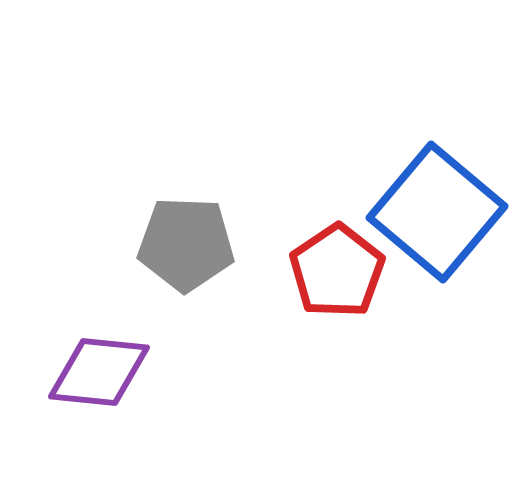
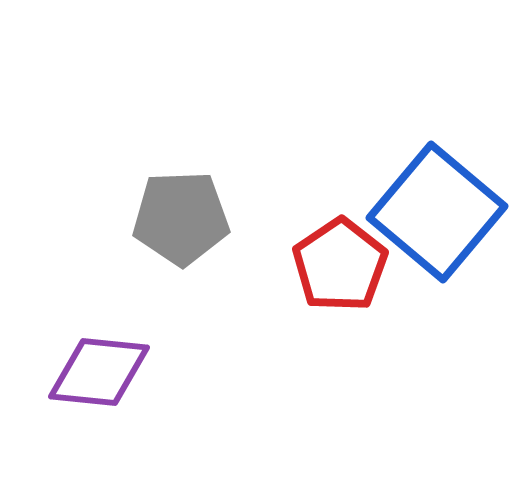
gray pentagon: moved 5 px left, 26 px up; rotated 4 degrees counterclockwise
red pentagon: moved 3 px right, 6 px up
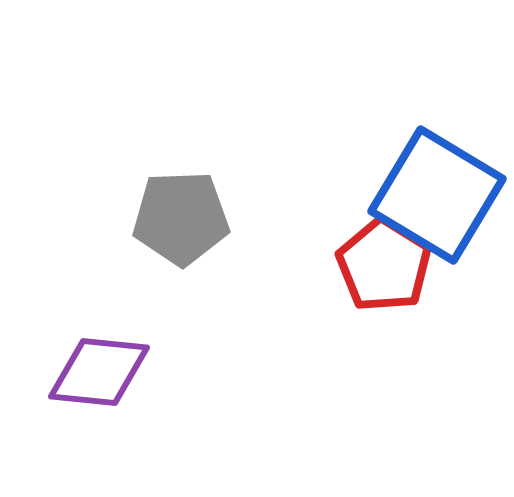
blue square: moved 17 px up; rotated 9 degrees counterclockwise
red pentagon: moved 44 px right; rotated 6 degrees counterclockwise
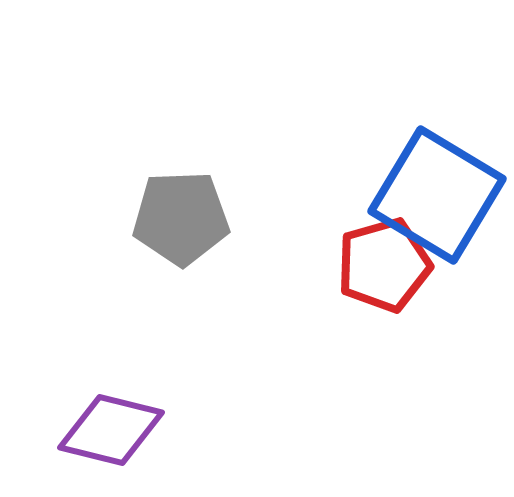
red pentagon: rotated 24 degrees clockwise
purple diamond: moved 12 px right, 58 px down; rotated 8 degrees clockwise
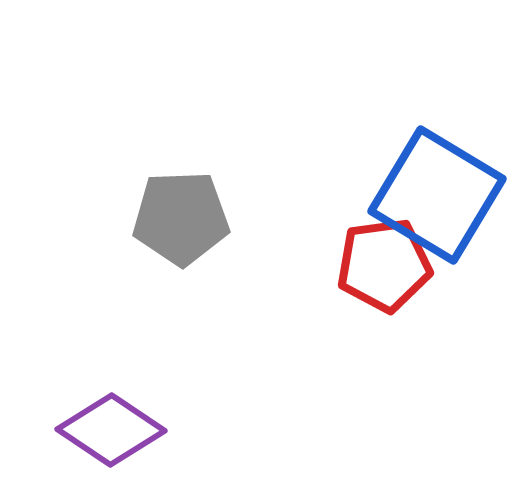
red pentagon: rotated 8 degrees clockwise
purple diamond: rotated 20 degrees clockwise
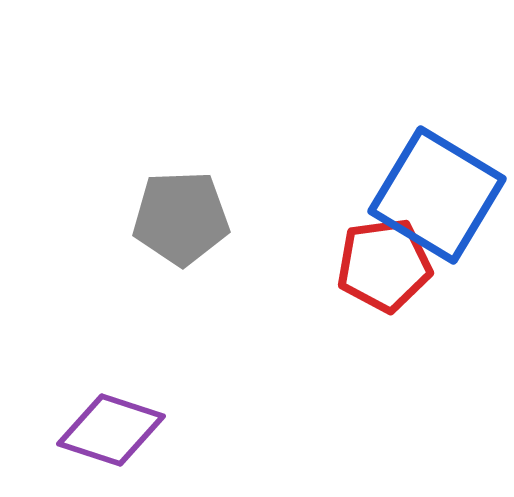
purple diamond: rotated 16 degrees counterclockwise
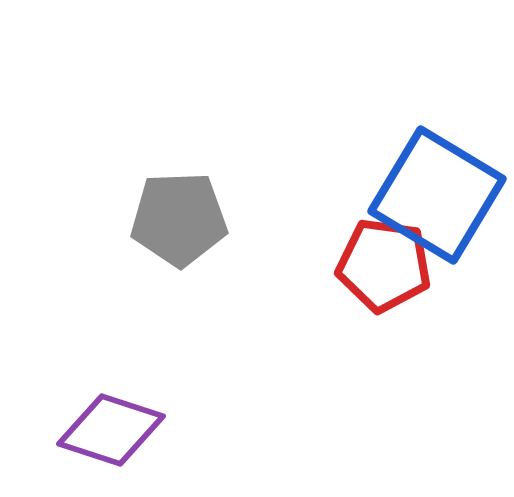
gray pentagon: moved 2 px left, 1 px down
red pentagon: rotated 16 degrees clockwise
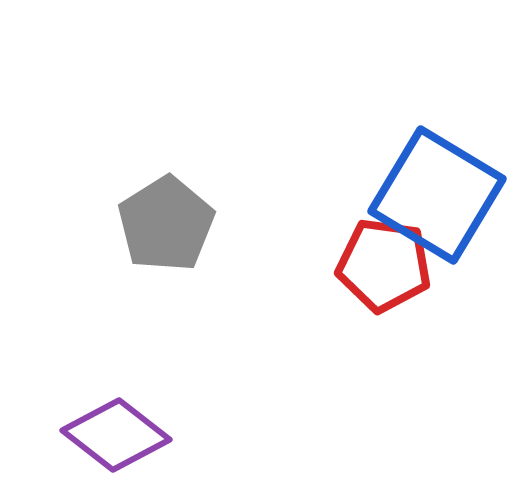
gray pentagon: moved 13 px left, 5 px down; rotated 30 degrees counterclockwise
purple diamond: moved 5 px right, 5 px down; rotated 20 degrees clockwise
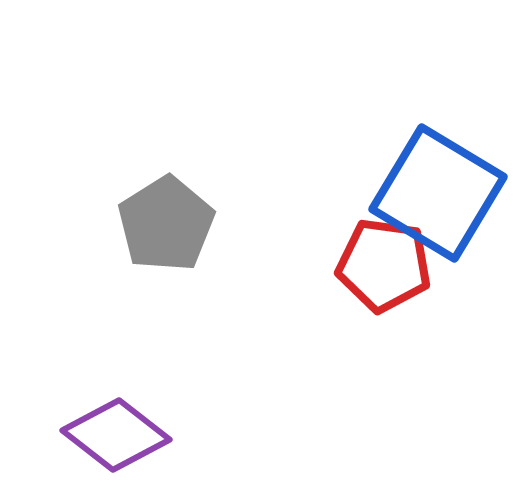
blue square: moved 1 px right, 2 px up
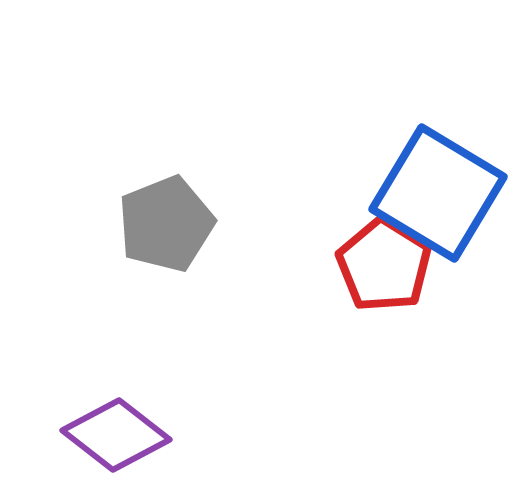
gray pentagon: rotated 10 degrees clockwise
red pentagon: rotated 24 degrees clockwise
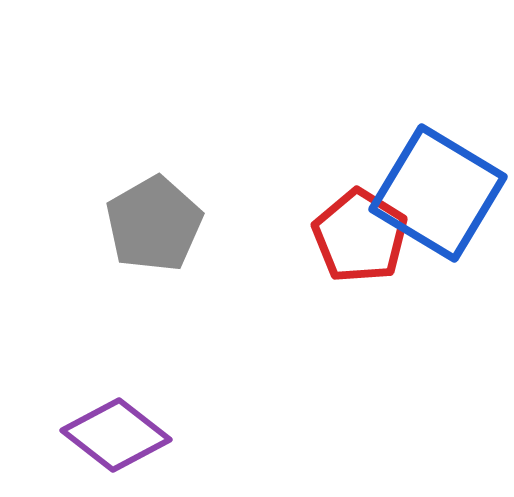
gray pentagon: moved 12 px left; rotated 8 degrees counterclockwise
red pentagon: moved 24 px left, 29 px up
